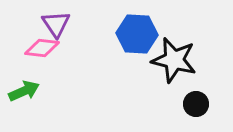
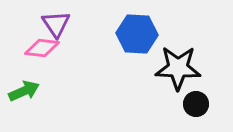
black star: moved 4 px right, 8 px down; rotated 12 degrees counterclockwise
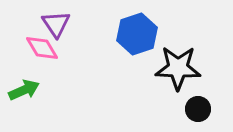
blue hexagon: rotated 21 degrees counterclockwise
pink diamond: rotated 52 degrees clockwise
green arrow: moved 1 px up
black circle: moved 2 px right, 5 px down
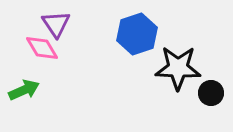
black circle: moved 13 px right, 16 px up
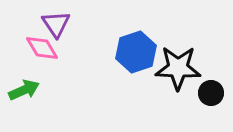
blue hexagon: moved 1 px left, 18 px down
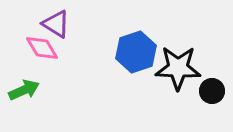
purple triangle: rotated 24 degrees counterclockwise
black circle: moved 1 px right, 2 px up
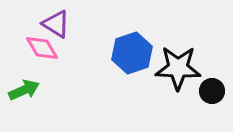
blue hexagon: moved 4 px left, 1 px down
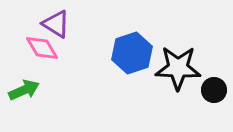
black circle: moved 2 px right, 1 px up
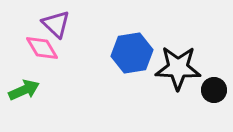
purple triangle: rotated 12 degrees clockwise
blue hexagon: rotated 9 degrees clockwise
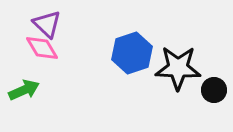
purple triangle: moved 9 px left
blue hexagon: rotated 9 degrees counterclockwise
